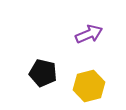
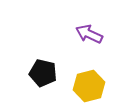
purple arrow: rotated 132 degrees counterclockwise
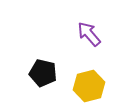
purple arrow: rotated 24 degrees clockwise
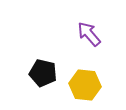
yellow hexagon: moved 4 px left, 1 px up; rotated 20 degrees clockwise
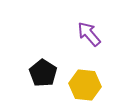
black pentagon: rotated 20 degrees clockwise
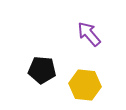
black pentagon: moved 1 px left, 3 px up; rotated 28 degrees counterclockwise
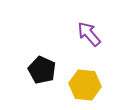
black pentagon: rotated 20 degrees clockwise
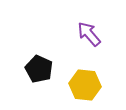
black pentagon: moved 3 px left, 1 px up
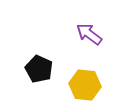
purple arrow: rotated 12 degrees counterclockwise
